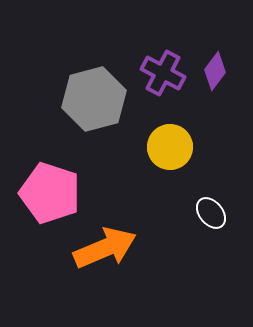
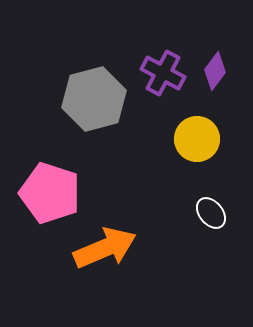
yellow circle: moved 27 px right, 8 px up
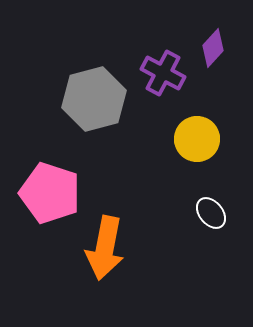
purple diamond: moved 2 px left, 23 px up; rotated 6 degrees clockwise
orange arrow: rotated 124 degrees clockwise
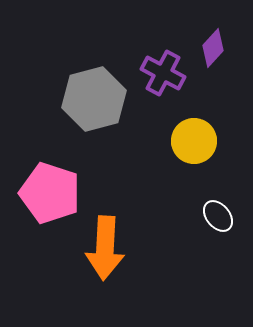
yellow circle: moved 3 px left, 2 px down
white ellipse: moved 7 px right, 3 px down
orange arrow: rotated 8 degrees counterclockwise
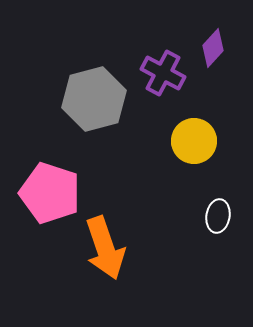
white ellipse: rotated 48 degrees clockwise
orange arrow: rotated 22 degrees counterclockwise
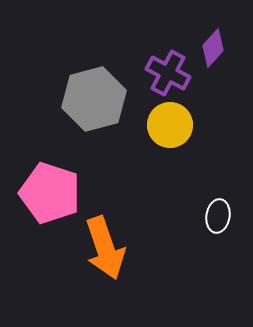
purple cross: moved 5 px right
yellow circle: moved 24 px left, 16 px up
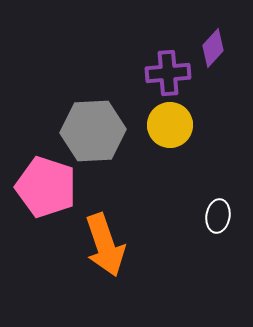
purple cross: rotated 33 degrees counterclockwise
gray hexagon: moved 1 px left, 32 px down; rotated 12 degrees clockwise
pink pentagon: moved 4 px left, 6 px up
orange arrow: moved 3 px up
